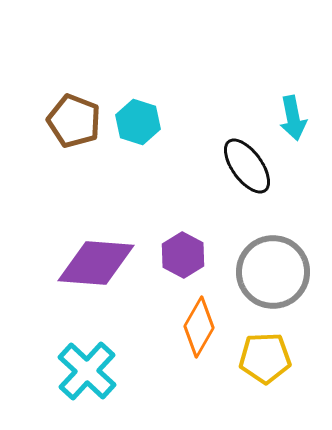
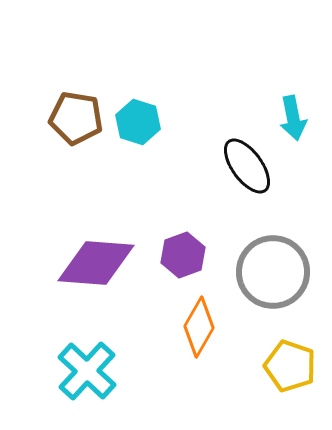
brown pentagon: moved 2 px right, 3 px up; rotated 12 degrees counterclockwise
purple hexagon: rotated 12 degrees clockwise
yellow pentagon: moved 25 px right, 8 px down; rotated 21 degrees clockwise
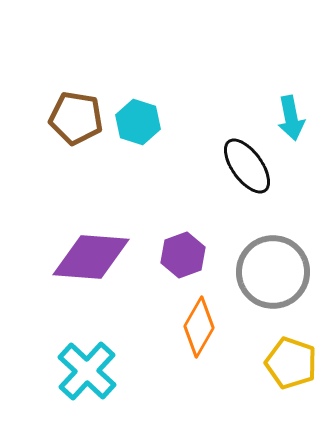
cyan arrow: moved 2 px left
purple diamond: moved 5 px left, 6 px up
yellow pentagon: moved 1 px right, 3 px up
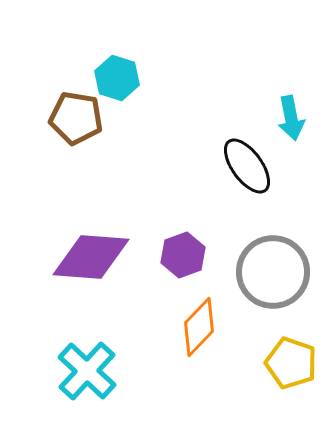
cyan hexagon: moved 21 px left, 44 px up
orange diamond: rotated 14 degrees clockwise
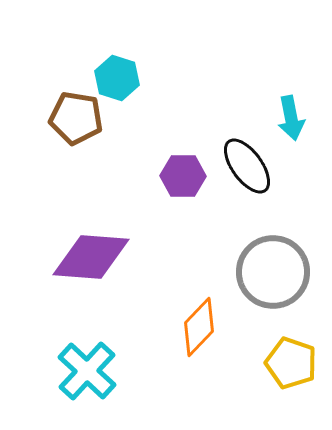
purple hexagon: moved 79 px up; rotated 21 degrees clockwise
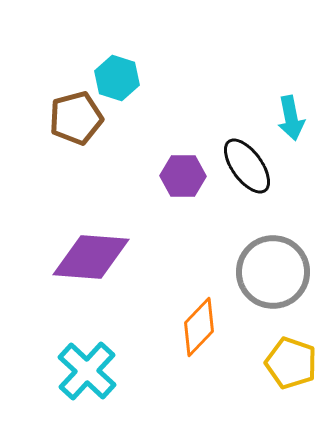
brown pentagon: rotated 24 degrees counterclockwise
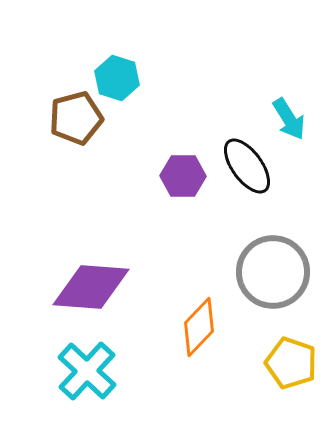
cyan arrow: moved 2 px left, 1 px down; rotated 21 degrees counterclockwise
purple diamond: moved 30 px down
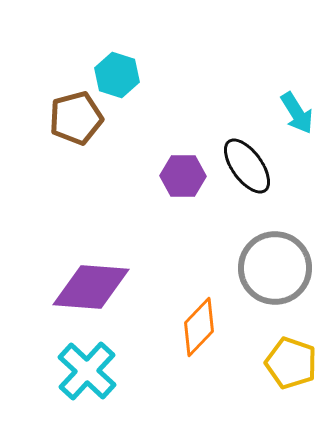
cyan hexagon: moved 3 px up
cyan arrow: moved 8 px right, 6 px up
gray circle: moved 2 px right, 4 px up
